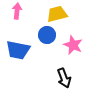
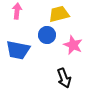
yellow trapezoid: moved 2 px right
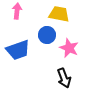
yellow trapezoid: rotated 25 degrees clockwise
pink star: moved 4 px left, 3 px down
blue trapezoid: rotated 30 degrees counterclockwise
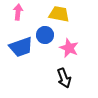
pink arrow: moved 1 px right, 1 px down
blue circle: moved 2 px left
blue trapezoid: moved 3 px right, 3 px up
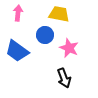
pink arrow: moved 1 px down
blue trapezoid: moved 4 px left, 4 px down; rotated 55 degrees clockwise
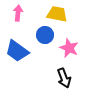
yellow trapezoid: moved 2 px left
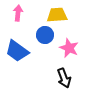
yellow trapezoid: moved 1 px down; rotated 15 degrees counterclockwise
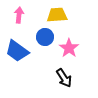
pink arrow: moved 1 px right, 2 px down
blue circle: moved 2 px down
pink star: rotated 12 degrees clockwise
black arrow: rotated 12 degrees counterclockwise
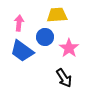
pink arrow: moved 8 px down
blue trapezoid: moved 5 px right
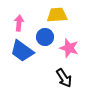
pink star: rotated 18 degrees counterclockwise
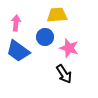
pink arrow: moved 3 px left
blue trapezoid: moved 4 px left
black arrow: moved 4 px up
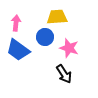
yellow trapezoid: moved 2 px down
blue trapezoid: moved 1 px up
